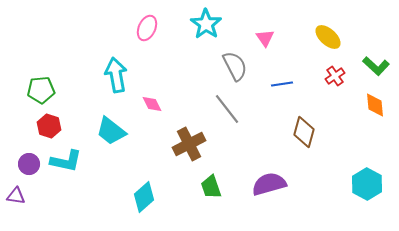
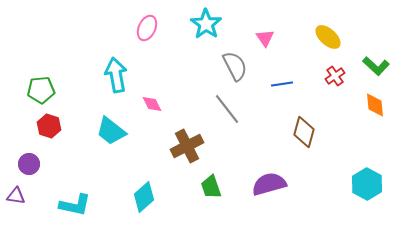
brown cross: moved 2 px left, 2 px down
cyan L-shape: moved 9 px right, 44 px down
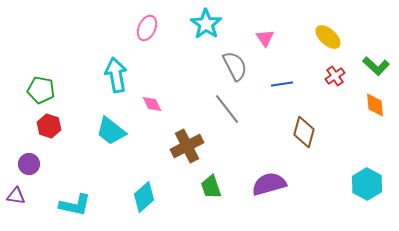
green pentagon: rotated 16 degrees clockwise
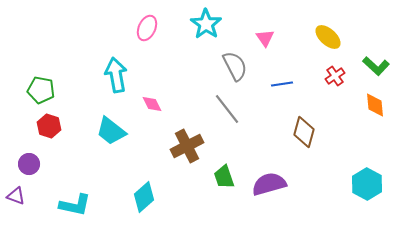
green trapezoid: moved 13 px right, 10 px up
purple triangle: rotated 12 degrees clockwise
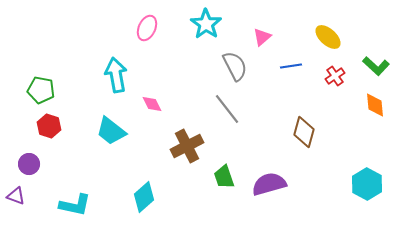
pink triangle: moved 3 px left, 1 px up; rotated 24 degrees clockwise
blue line: moved 9 px right, 18 px up
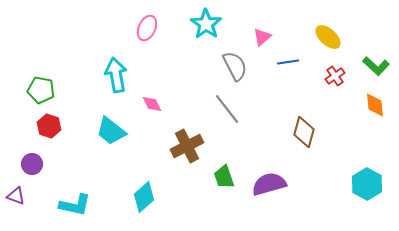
blue line: moved 3 px left, 4 px up
purple circle: moved 3 px right
